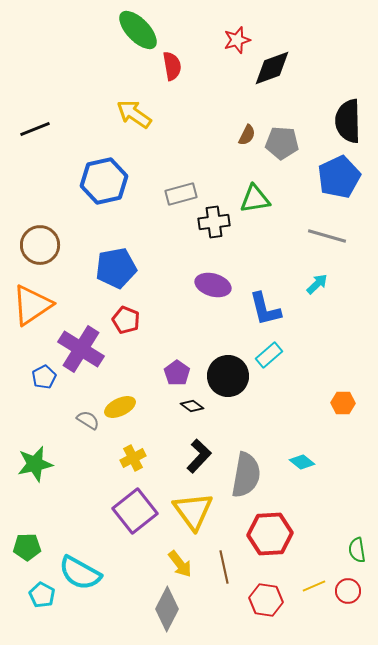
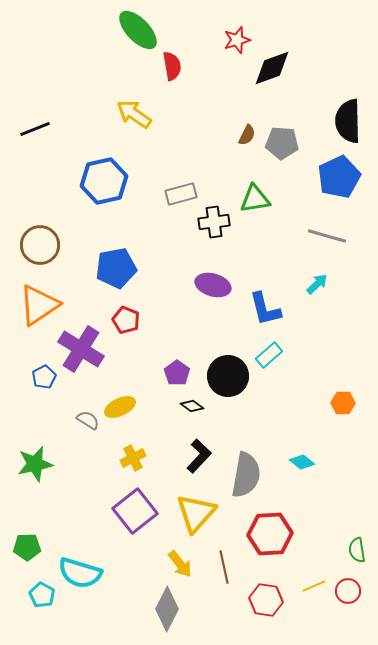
orange triangle at (32, 305): moved 7 px right
yellow triangle at (193, 511): moved 3 px right, 2 px down; rotated 18 degrees clockwise
cyan semicircle at (80, 573): rotated 12 degrees counterclockwise
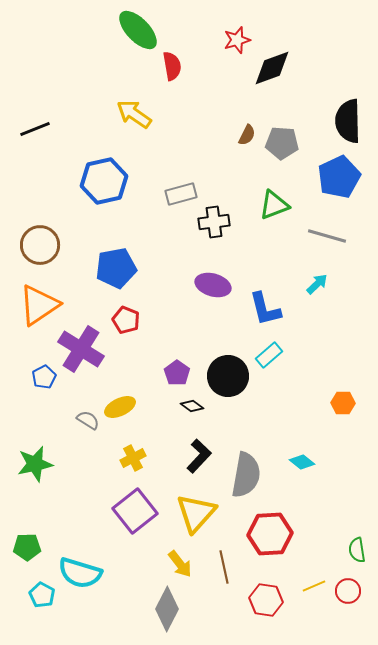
green triangle at (255, 199): moved 19 px right, 6 px down; rotated 12 degrees counterclockwise
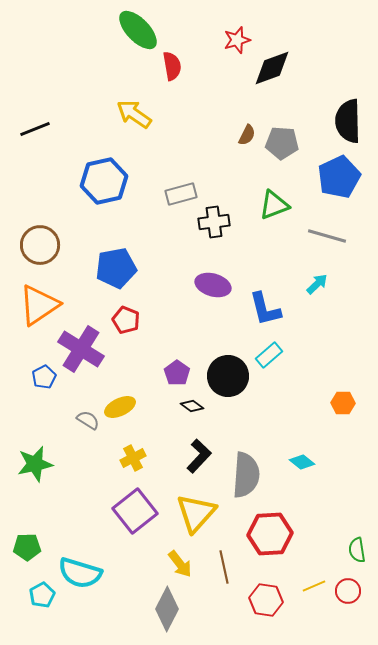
gray semicircle at (246, 475): rotated 6 degrees counterclockwise
cyan pentagon at (42, 595): rotated 15 degrees clockwise
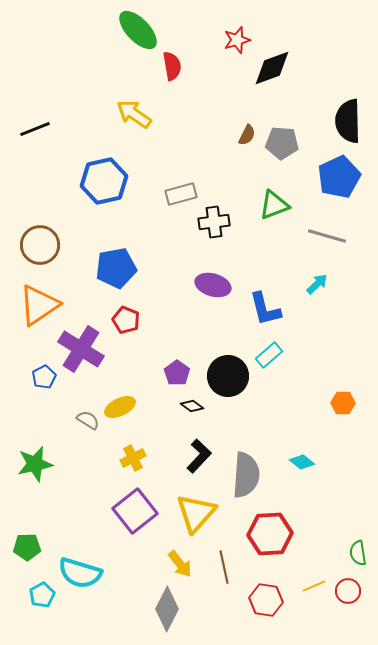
green semicircle at (357, 550): moved 1 px right, 3 px down
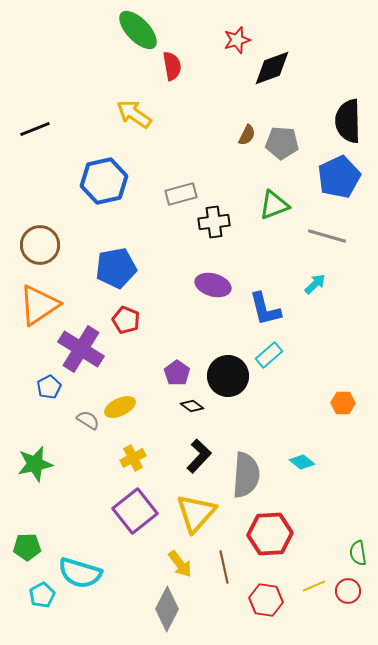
cyan arrow at (317, 284): moved 2 px left
blue pentagon at (44, 377): moved 5 px right, 10 px down
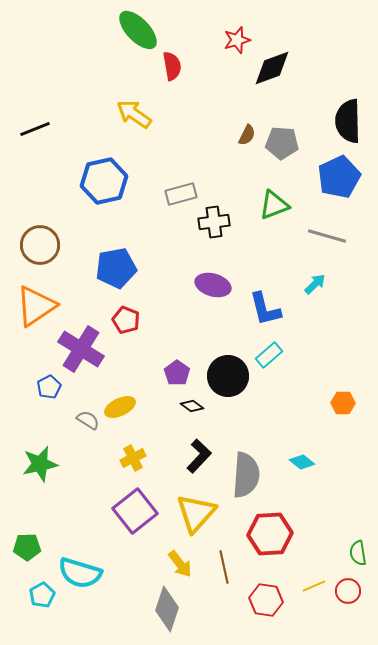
orange triangle at (39, 305): moved 3 px left, 1 px down
green star at (35, 464): moved 5 px right
gray diamond at (167, 609): rotated 9 degrees counterclockwise
